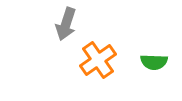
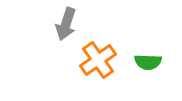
green semicircle: moved 6 px left
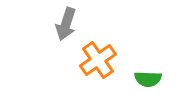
green semicircle: moved 17 px down
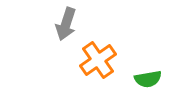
green semicircle: rotated 12 degrees counterclockwise
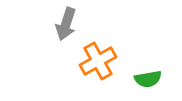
orange cross: moved 1 px down; rotated 6 degrees clockwise
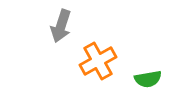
gray arrow: moved 5 px left, 2 px down
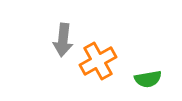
gray arrow: moved 2 px right, 14 px down; rotated 12 degrees counterclockwise
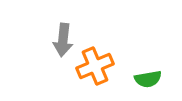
orange cross: moved 3 px left, 5 px down; rotated 6 degrees clockwise
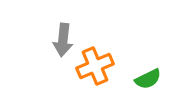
green semicircle: rotated 16 degrees counterclockwise
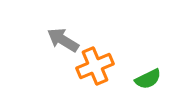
gray arrow: rotated 116 degrees clockwise
